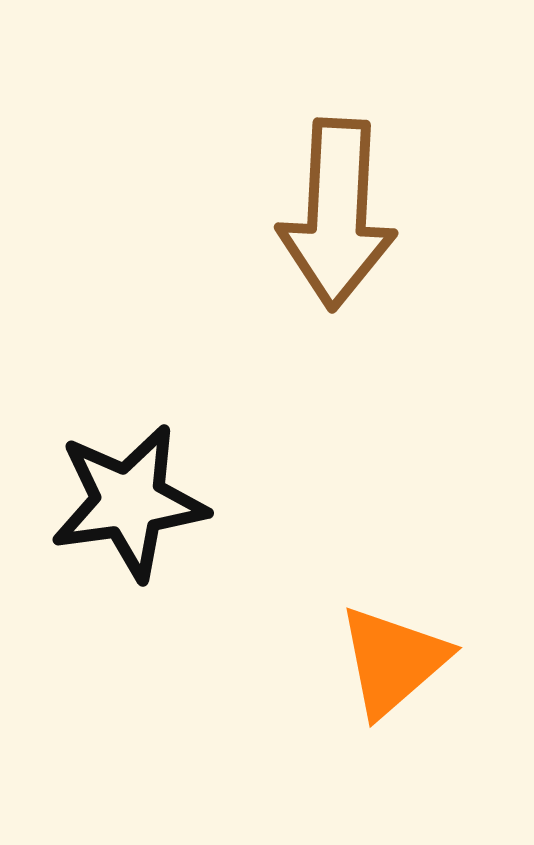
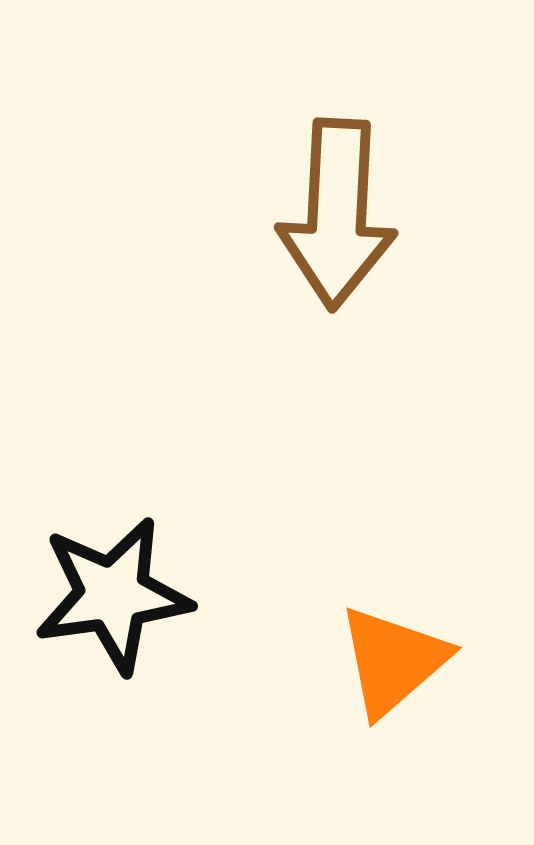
black star: moved 16 px left, 93 px down
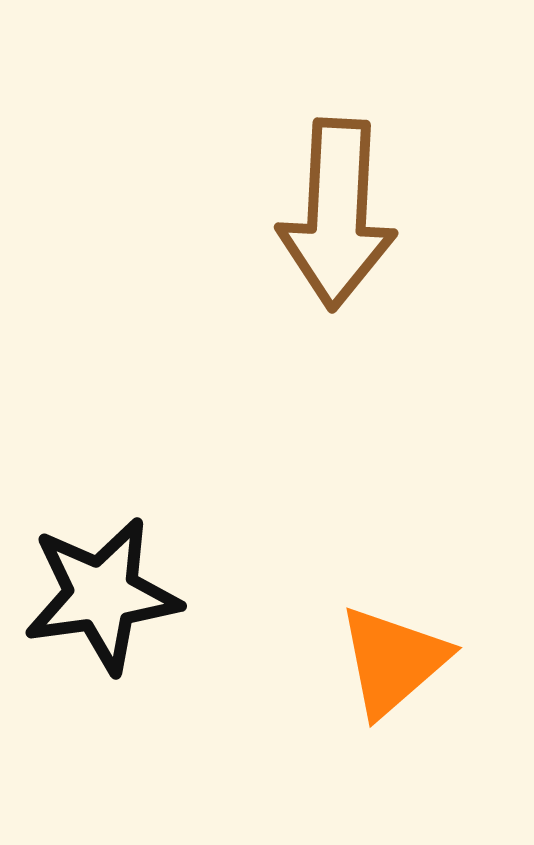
black star: moved 11 px left
